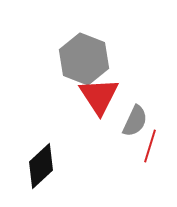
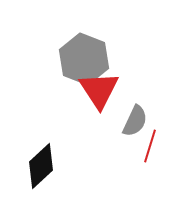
red triangle: moved 6 px up
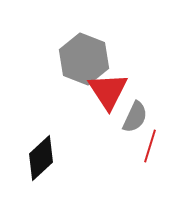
red triangle: moved 9 px right, 1 px down
gray semicircle: moved 4 px up
black diamond: moved 8 px up
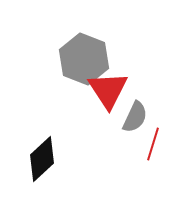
red triangle: moved 1 px up
red line: moved 3 px right, 2 px up
black diamond: moved 1 px right, 1 px down
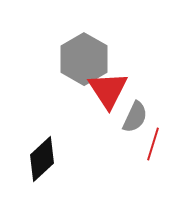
gray hexagon: rotated 9 degrees clockwise
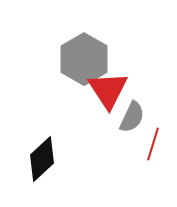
gray semicircle: moved 3 px left
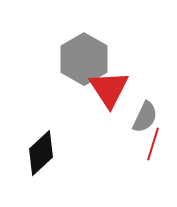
red triangle: moved 1 px right, 1 px up
gray semicircle: moved 13 px right
black diamond: moved 1 px left, 6 px up
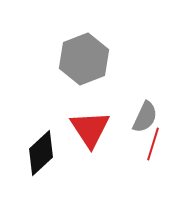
gray hexagon: rotated 9 degrees clockwise
red triangle: moved 19 px left, 40 px down
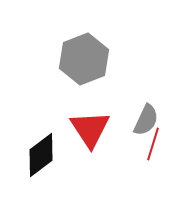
gray semicircle: moved 1 px right, 3 px down
black diamond: moved 2 px down; rotated 6 degrees clockwise
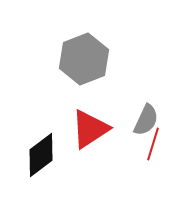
red triangle: rotated 30 degrees clockwise
